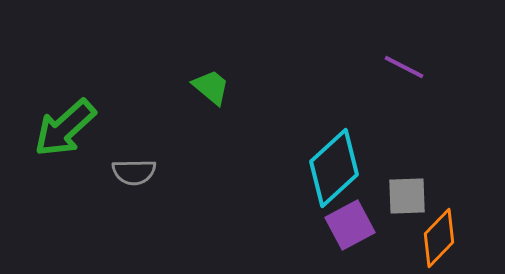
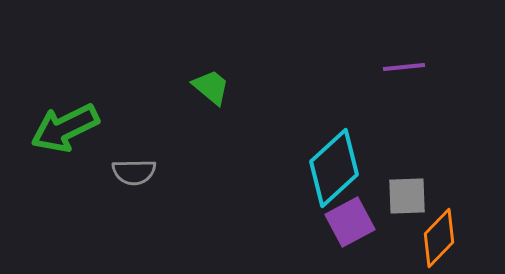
purple line: rotated 33 degrees counterclockwise
green arrow: rotated 16 degrees clockwise
purple square: moved 3 px up
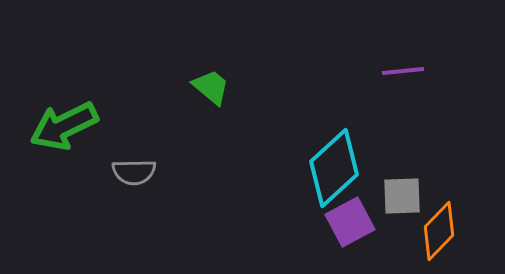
purple line: moved 1 px left, 4 px down
green arrow: moved 1 px left, 2 px up
gray square: moved 5 px left
orange diamond: moved 7 px up
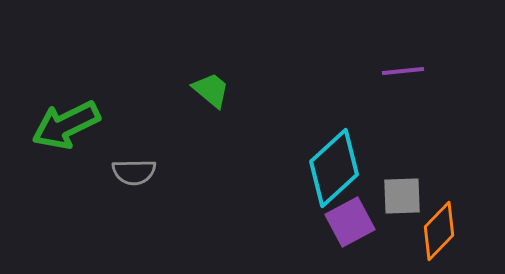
green trapezoid: moved 3 px down
green arrow: moved 2 px right, 1 px up
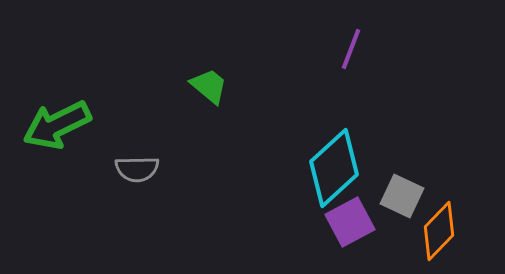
purple line: moved 52 px left, 22 px up; rotated 63 degrees counterclockwise
green trapezoid: moved 2 px left, 4 px up
green arrow: moved 9 px left
gray semicircle: moved 3 px right, 3 px up
gray square: rotated 27 degrees clockwise
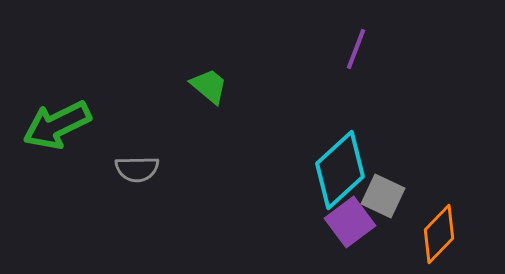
purple line: moved 5 px right
cyan diamond: moved 6 px right, 2 px down
gray square: moved 19 px left
purple square: rotated 9 degrees counterclockwise
orange diamond: moved 3 px down
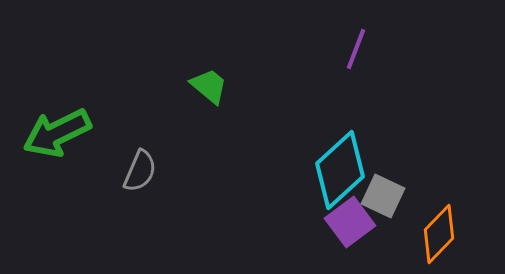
green arrow: moved 8 px down
gray semicircle: moved 3 px right, 2 px down; rotated 66 degrees counterclockwise
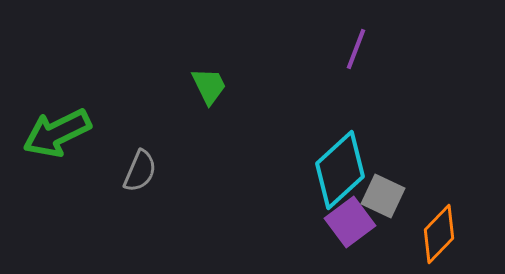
green trapezoid: rotated 24 degrees clockwise
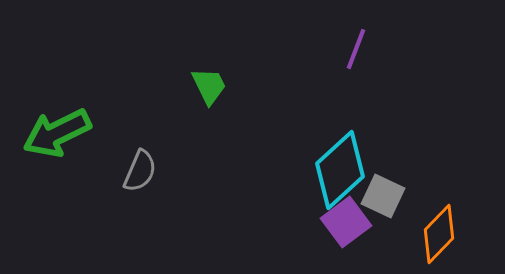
purple square: moved 4 px left
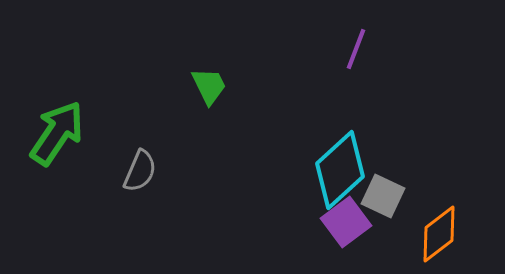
green arrow: rotated 150 degrees clockwise
orange diamond: rotated 8 degrees clockwise
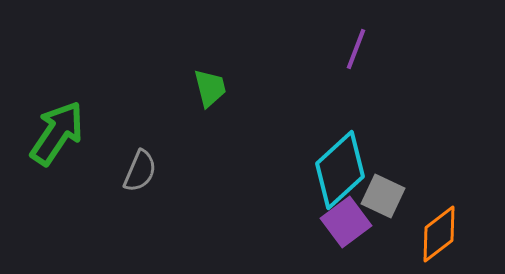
green trapezoid: moved 1 px right, 2 px down; rotated 12 degrees clockwise
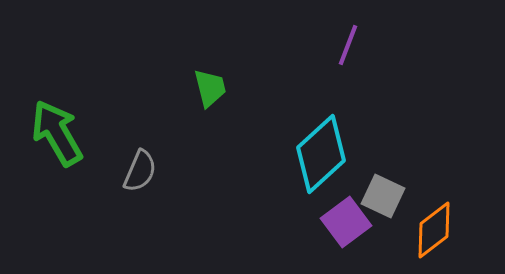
purple line: moved 8 px left, 4 px up
green arrow: rotated 64 degrees counterclockwise
cyan diamond: moved 19 px left, 16 px up
orange diamond: moved 5 px left, 4 px up
